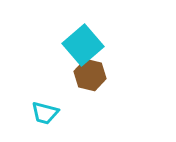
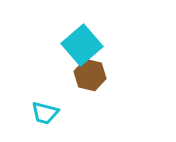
cyan square: moved 1 px left
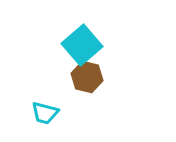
brown hexagon: moved 3 px left, 2 px down
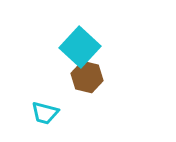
cyan square: moved 2 px left, 2 px down; rotated 6 degrees counterclockwise
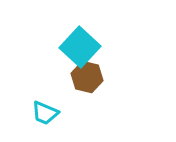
cyan trapezoid: rotated 8 degrees clockwise
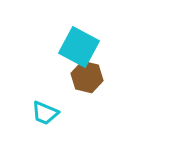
cyan square: moved 1 px left; rotated 15 degrees counterclockwise
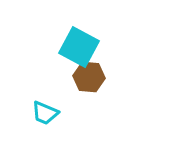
brown hexagon: moved 2 px right; rotated 8 degrees counterclockwise
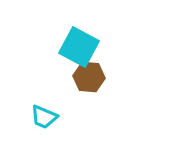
cyan trapezoid: moved 1 px left, 4 px down
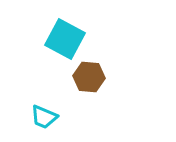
cyan square: moved 14 px left, 8 px up
